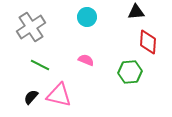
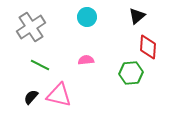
black triangle: moved 1 px right, 4 px down; rotated 36 degrees counterclockwise
red diamond: moved 5 px down
pink semicircle: rotated 28 degrees counterclockwise
green hexagon: moved 1 px right, 1 px down
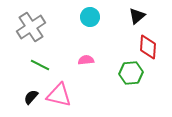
cyan circle: moved 3 px right
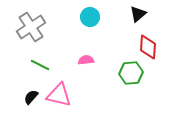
black triangle: moved 1 px right, 2 px up
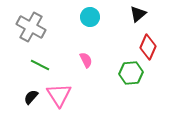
gray cross: rotated 28 degrees counterclockwise
red diamond: rotated 20 degrees clockwise
pink semicircle: rotated 70 degrees clockwise
pink triangle: rotated 44 degrees clockwise
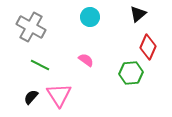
pink semicircle: rotated 28 degrees counterclockwise
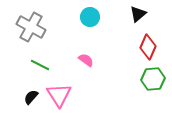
green hexagon: moved 22 px right, 6 px down
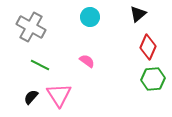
pink semicircle: moved 1 px right, 1 px down
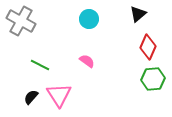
cyan circle: moved 1 px left, 2 px down
gray cross: moved 10 px left, 6 px up
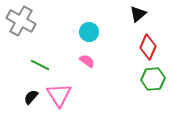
cyan circle: moved 13 px down
